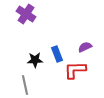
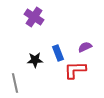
purple cross: moved 8 px right, 3 px down
blue rectangle: moved 1 px right, 1 px up
gray line: moved 10 px left, 2 px up
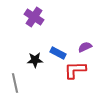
blue rectangle: rotated 42 degrees counterclockwise
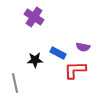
purple semicircle: moved 2 px left; rotated 144 degrees counterclockwise
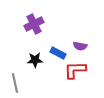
purple cross: moved 7 px down; rotated 30 degrees clockwise
purple semicircle: moved 3 px left, 1 px up
